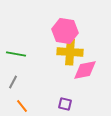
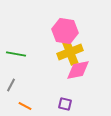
yellow cross: rotated 25 degrees counterclockwise
pink diamond: moved 7 px left
gray line: moved 2 px left, 3 px down
orange line: moved 3 px right; rotated 24 degrees counterclockwise
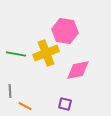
yellow cross: moved 24 px left, 1 px down
gray line: moved 1 px left, 6 px down; rotated 32 degrees counterclockwise
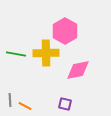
pink hexagon: rotated 20 degrees clockwise
yellow cross: rotated 20 degrees clockwise
gray line: moved 9 px down
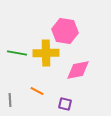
pink hexagon: rotated 20 degrees counterclockwise
green line: moved 1 px right, 1 px up
orange line: moved 12 px right, 15 px up
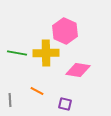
pink hexagon: rotated 15 degrees clockwise
pink diamond: rotated 20 degrees clockwise
